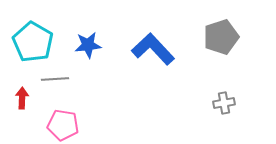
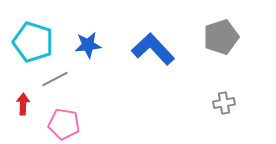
cyan pentagon: rotated 12 degrees counterclockwise
gray line: rotated 24 degrees counterclockwise
red arrow: moved 1 px right, 6 px down
pink pentagon: moved 1 px right, 1 px up
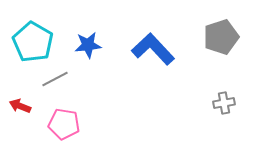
cyan pentagon: rotated 12 degrees clockwise
red arrow: moved 3 px left, 2 px down; rotated 70 degrees counterclockwise
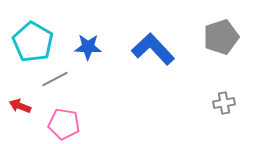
blue star: moved 2 px down; rotated 8 degrees clockwise
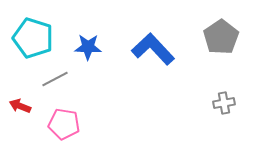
gray pentagon: rotated 16 degrees counterclockwise
cyan pentagon: moved 4 px up; rotated 12 degrees counterclockwise
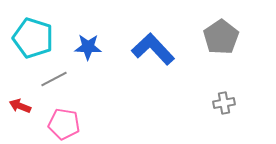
gray line: moved 1 px left
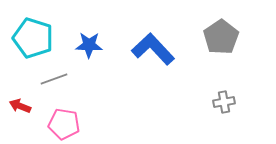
blue star: moved 1 px right, 2 px up
gray line: rotated 8 degrees clockwise
gray cross: moved 1 px up
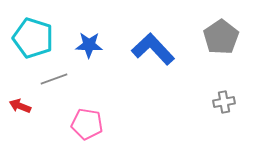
pink pentagon: moved 23 px right
